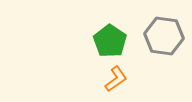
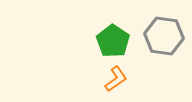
green pentagon: moved 3 px right
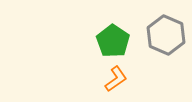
gray hexagon: moved 2 px right, 1 px up; rotated 15 degrees clockwise
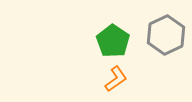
gray hexagon: rotated 12 degrees clockwise
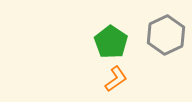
green pentagon: moved 2 px left, 1 px down
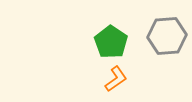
gray hexagon: moved 1 px right, 1 px down; rotated 21 degrees clockwise
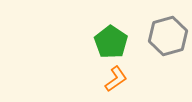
gray hexagon: moved 1 px right; rotated 12 degrees counterclockwise
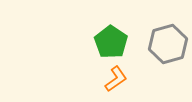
gray hexagon: moved 8 px down
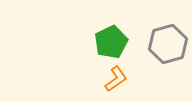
green pentagon: rotated 12 degrees clockwise
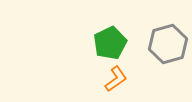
green pentagon: moved 1 px left, 1 px down
